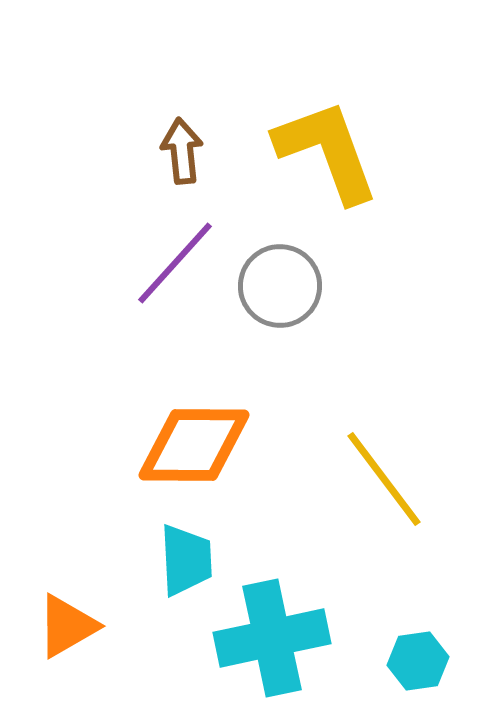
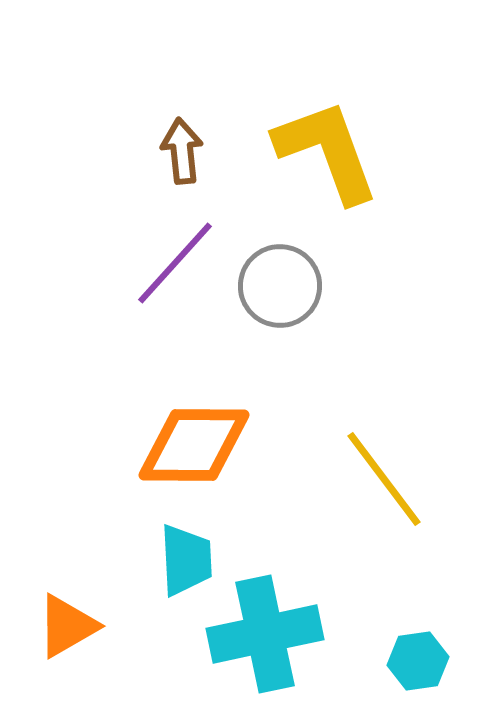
cyan cross: moved 7 px left, 4 px up
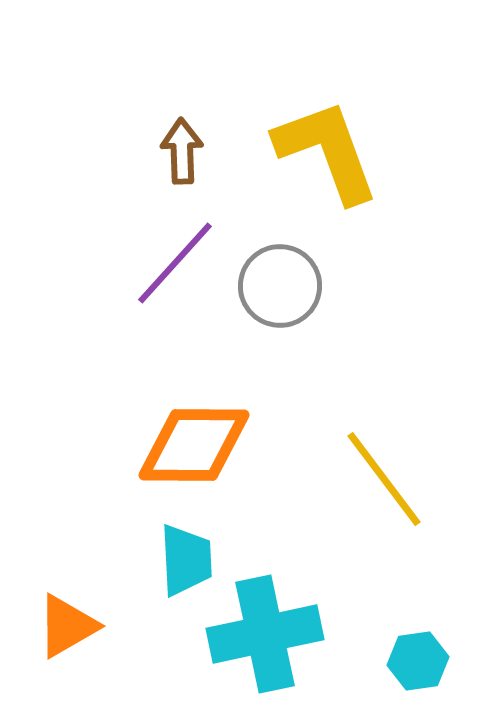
brown arrow: rotated 4 degrees clockwise
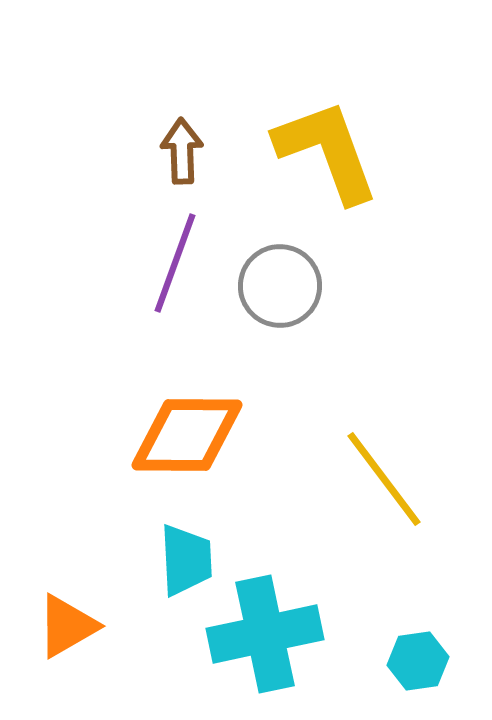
purple line: rotated 22 degrees counterclockwise
orange diamond: moved 7 px left, 10 px up
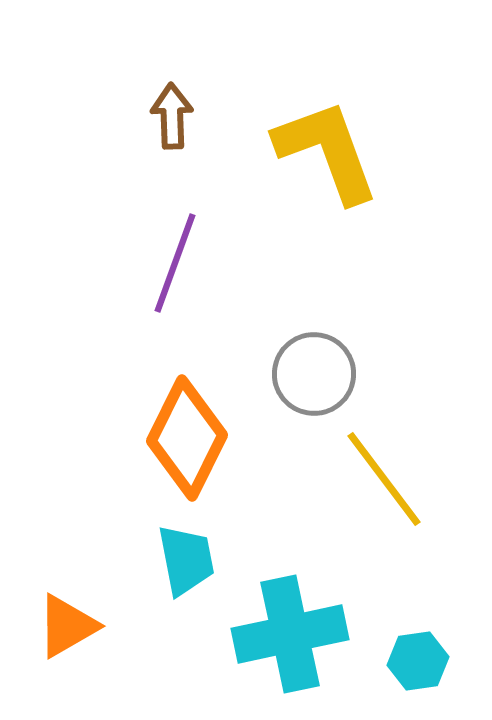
brown arrow: moved 10 px left, 35 px up
gray circle: moved 34 px right, 88 px down
orange diamond: moved 3 px down; rotated 64 degrees counterclockwise
cyan trapezoid: rotated 8 degrees counterclockwise
cyan cross: moved 25 px right
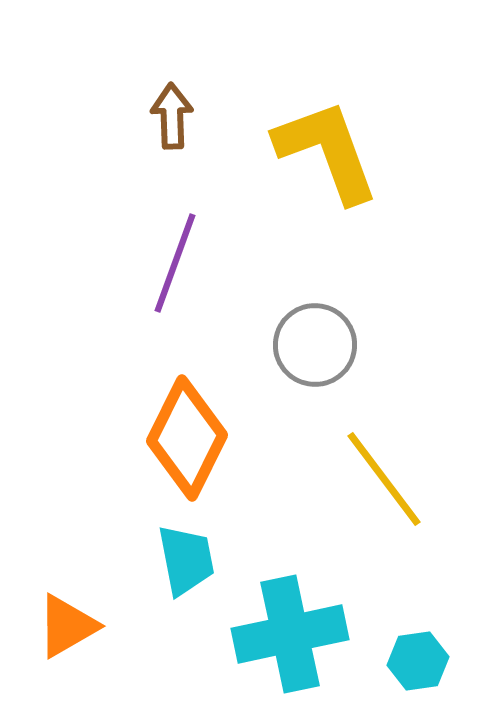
gray circle: moved 1 px right, 29 px up
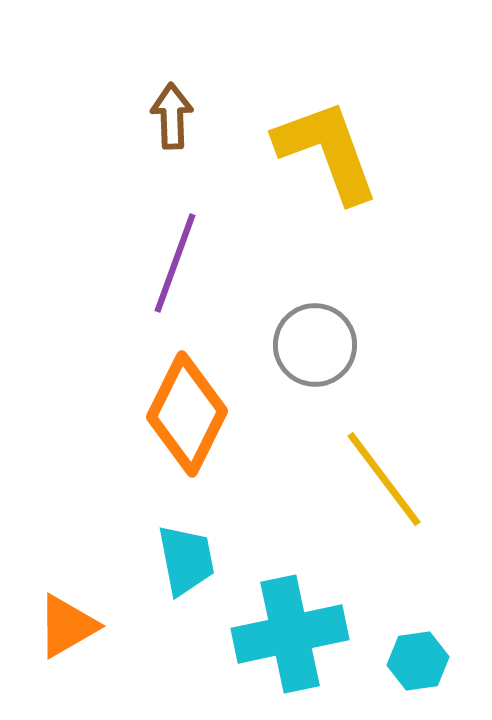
orange diamond: moved 24 px up
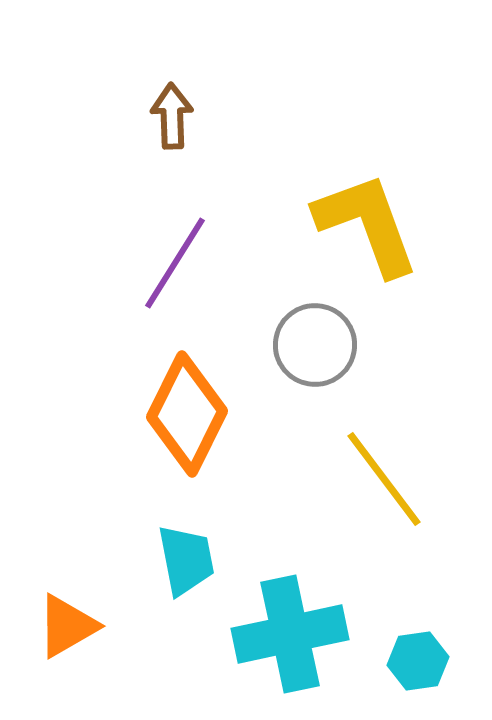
yellow L-shape: moved 40 px right, 73 px down
purple line: rotated 12 degrees clockwise
